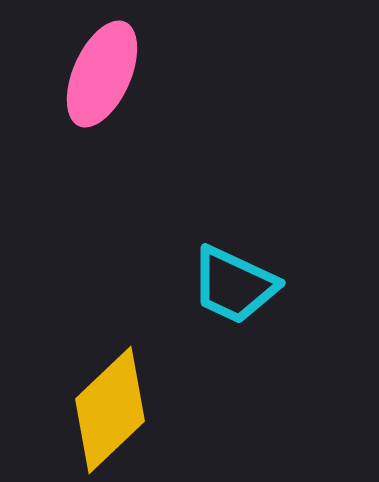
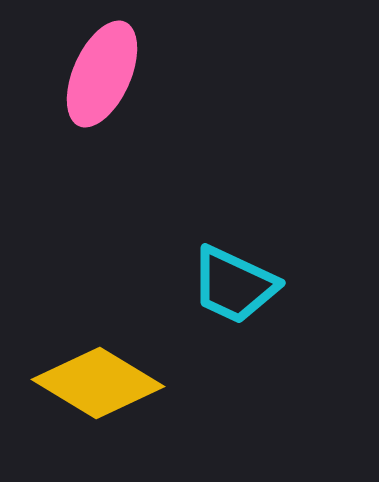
yellow diamond: moved 12 px left, 27 px up; rotated 75 degrees clockwise
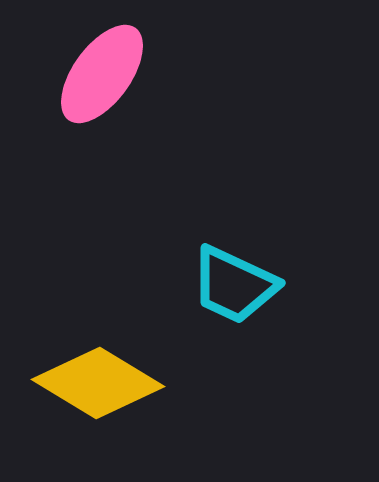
pink ellipse: rotated 12 degrees clockwise
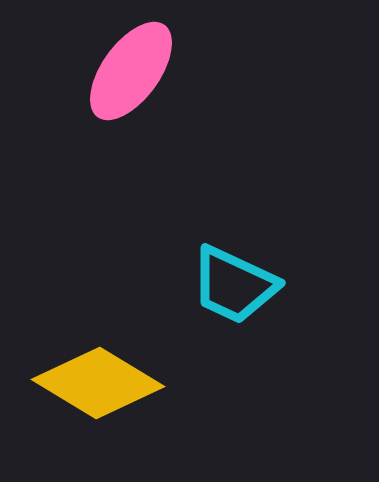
pink ellipse: moved 29 px right, 3 px up
